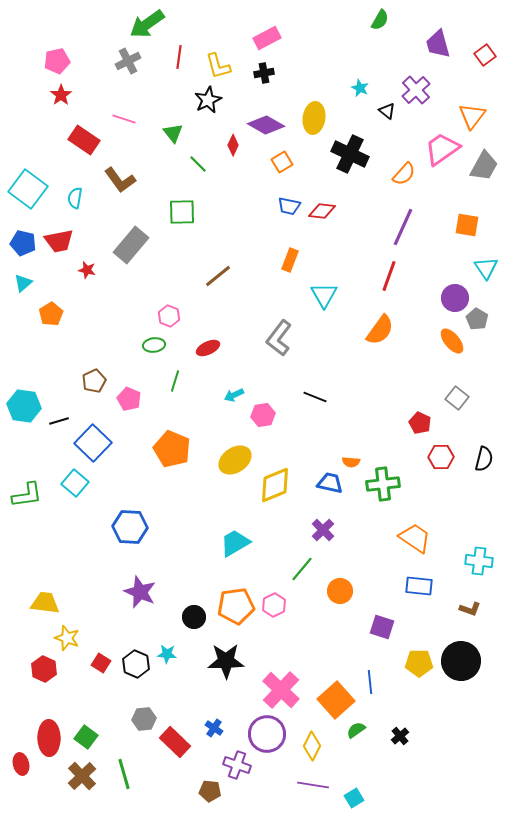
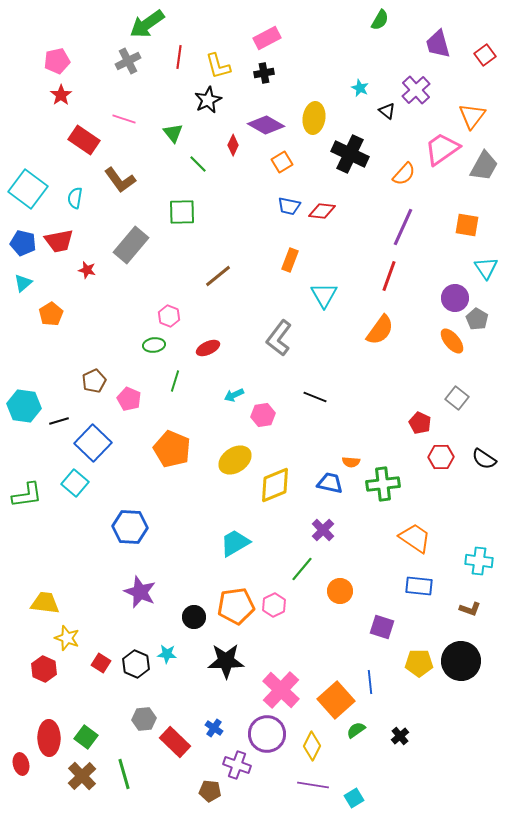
black semicircle at (484, 459): rotated 110 degrees clockwise
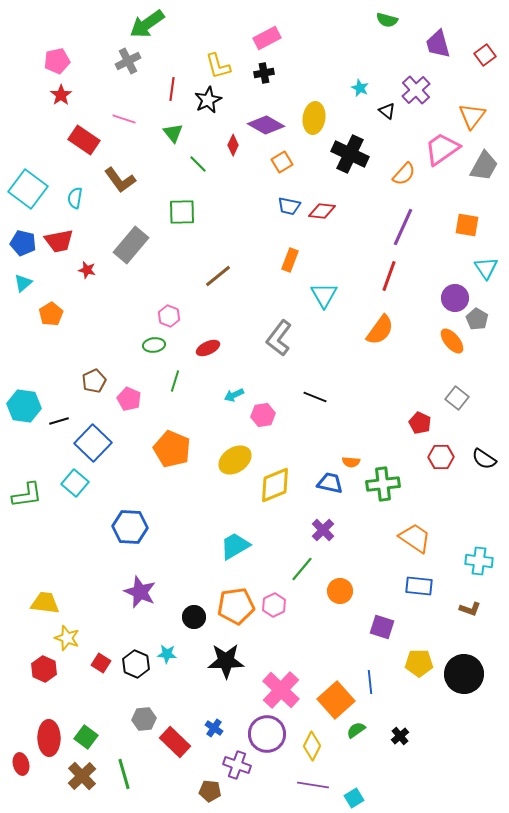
green semicircle at (380, 20): moved 7 px right; rotated 75 degrees clockwise
red line at (179, 57): moved 7 px left, 32 px down
cyan trapezoid at (235, 543): moved 3 px down
black circle at (461, 661): moved 3 px right, 13 px down
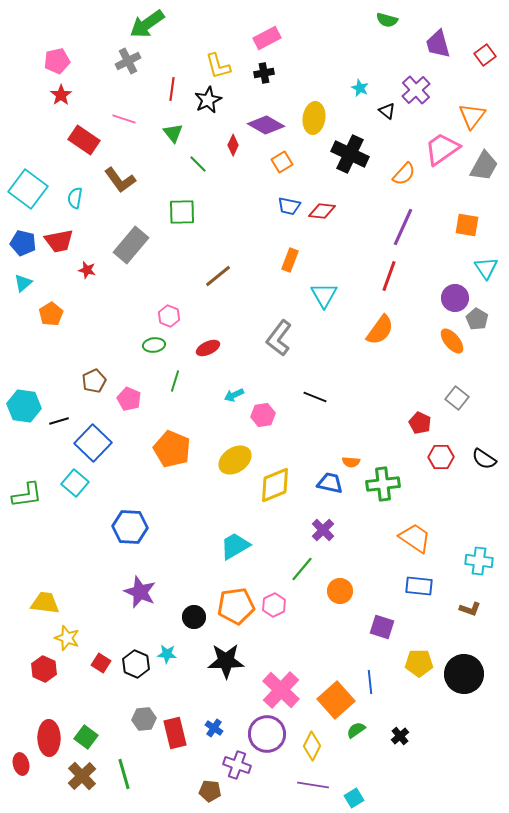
red rectangle at (175, 742): moved 9 px up; rotated 32 degrees clockwise
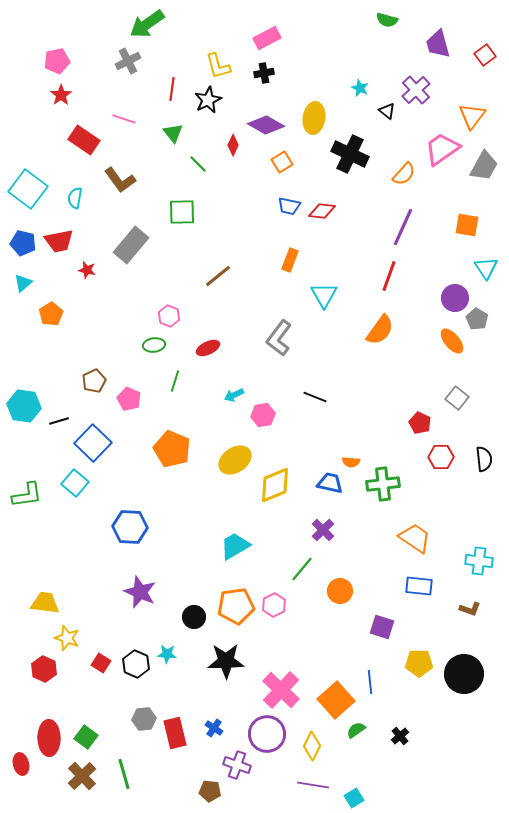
black semicircle at (484, 459): rotated 130 degrees counterclockwise
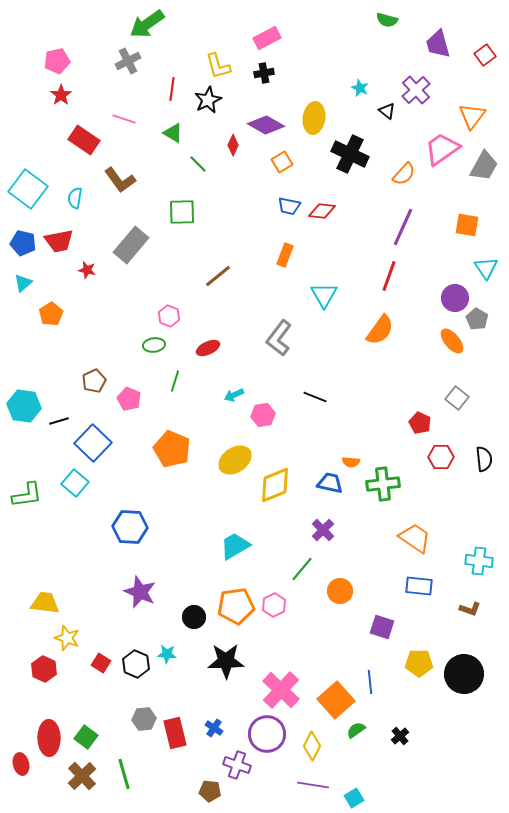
green triangle at (173, 133): rotated 20 degrees counterclockwise
orange rectangle at (290, 260): moved 5 px left, 5 px up
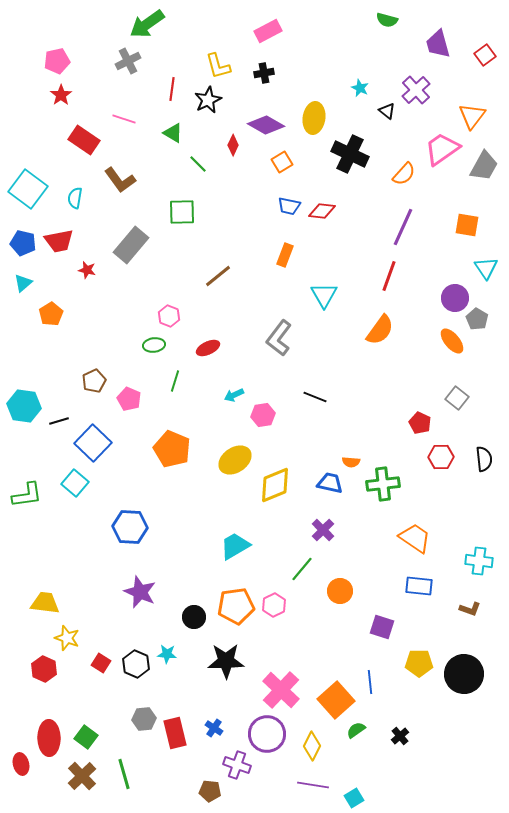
pink rectangle at (267, 38): moved 1 px right, 7 px up
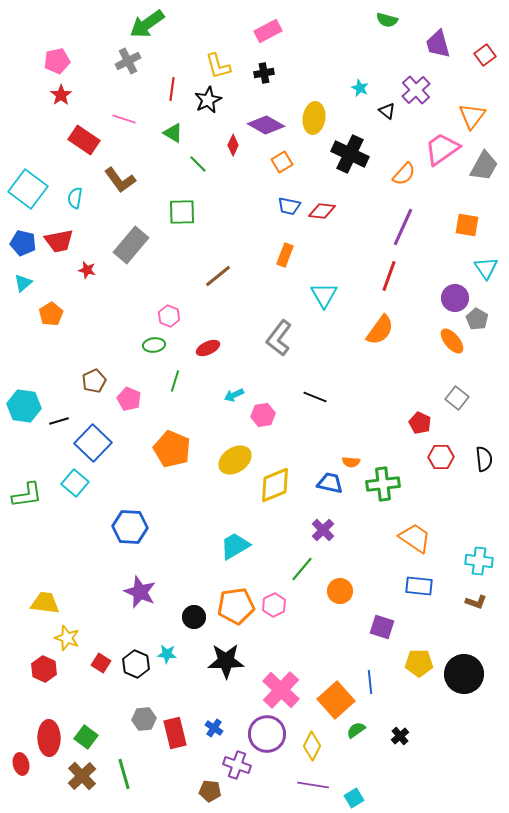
brown L-shape at (470, 609): moved 6 px right, 7 px up
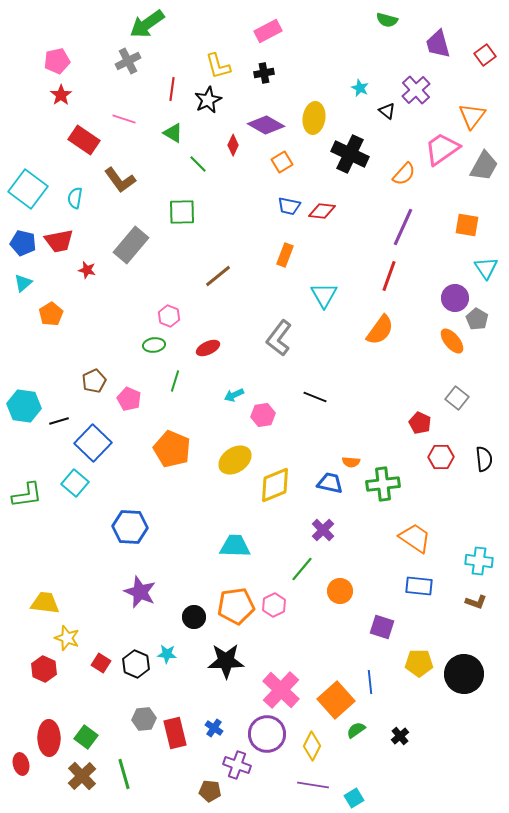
cyan trapezoid at (235, 546): rotated 32 degrees clockwise
